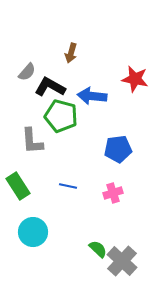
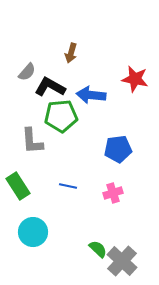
blue arrow: moved 1 px left, 1 px up
green pentagon: rotated 20 degrees counterclockwise
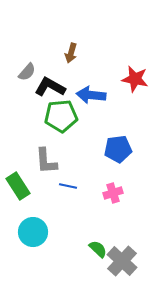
gray L-shape: moved 14 px right, 20 px down
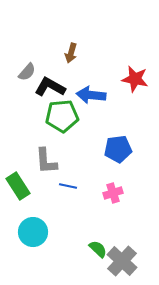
green pentagon: moved 1 px right
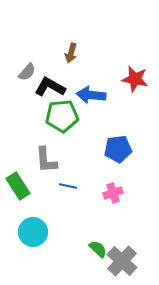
gray L-shape: moved 1 px up
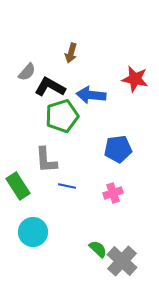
green pentagon: rotated 12 degrees counterclockwise
blue line: moved 1 px left
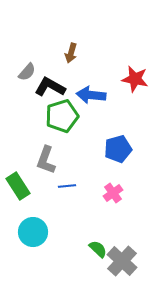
blue pentagon: rotated 8 degrees counterclockwise
gray L-shape: rotated 24 degrees clockwise
blue line: rotated 18 degrees counterclockwise
pink cross: rotated 18 degrees counterclockwise
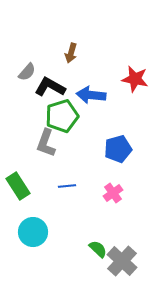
gray L-shape: moved 17 px up
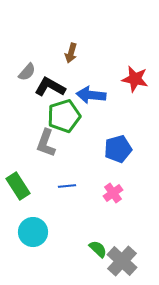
green pentagon: moved 2 px right
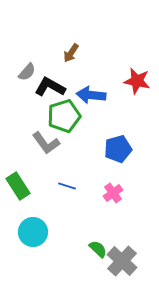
brown arrow: rotated 18 degrees clockwise
red star: moved 2 px right, 2 px down
gray L-shape: rotated 56 degrees counterclockwise
blue line: rotated 24 degrees clockwise
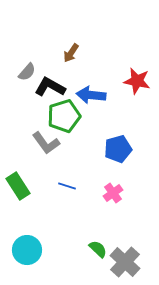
cyan circle: moved 6 px left, 18 px down
gray cross: moved 3 px right, 1 px down
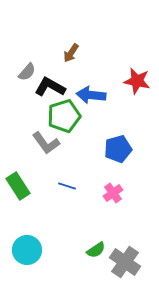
green semicircle: moved 2 px left, 1 px down; rotated 102 degrees clockwise
gray cross: rotated 8 degrees counterclockwise
